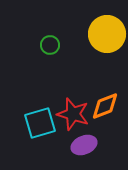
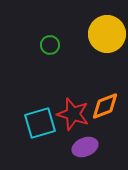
purple ellipse: moved 1 px right, 2 px down
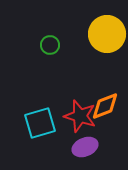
red star: moved 7 px right, 2 px down
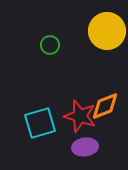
yellow circle: moved 3 px up
purple ellipse: rotated 15 degrees clockwise
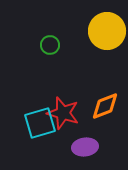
red star: moved 17 px left, 3 px up
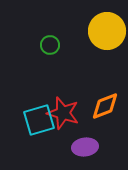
cyan square: moved 1 px left, 3 px up
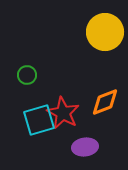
yellow circle: moved 2 px left, 1 px down
green circle: moved 23 px left, 30 px down
orange diamond: moved 4 px up
red star: rotated 12 degrees clockwise
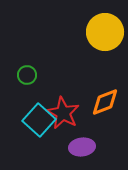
cyan square: rotated 32 degrees counterclockwise
purple ellipse: moved 3 px left
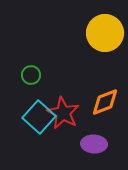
yellow circle: moved 1 px down
green circle: moved 4 px right
cyan square: moved 3 px up
purple ellipse: moved 12 px right, 3 px up; rotated 10 degrees clockwise
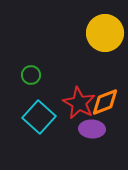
red star: moved 16 px right, 10 px up
purple ellipse: moved 2 px left, 15 px up
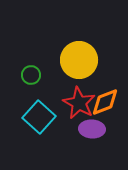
yellow circle: moved 26 px left, 27 px down
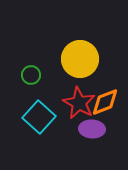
yellow circle: moved 1 px right, 1 px up
